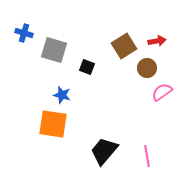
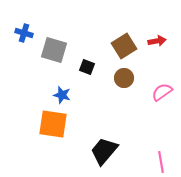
brown circle: moved 23 px left, 10 px down
pink line: moved 14 px right, 6 px down
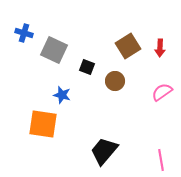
red arrow: moved 3 px right, 7 px down; rotated 102 degrees clockwise
brown square: moved 4 px right
gray square: rotated 8 degrees clockwise
brown circle: moved 9 px left, 3 px down
orange square: moved 10 px left
pink line: moved 2 px up
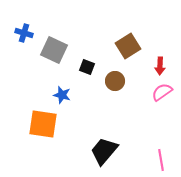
red arrow: moved 18 px down
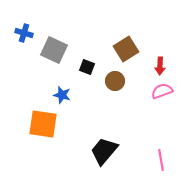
brown square: moved 2 px left, 3 px down
pink semicircle: moved 1 px up; rotated 15 degrees clockwise
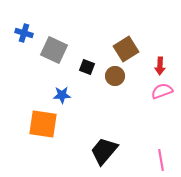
brown circle: moved 5 px up
blue star: rotated 18 degrees counterclockwise
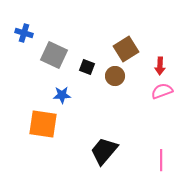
gray square: moved 5 px down
pink line: rotated 10 degrees clockwise
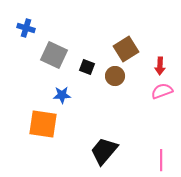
blue cross: moved 2 px right, 5 px up
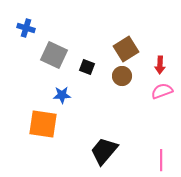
red arrow: moved 1 px up
brown circle: moved 7 px right
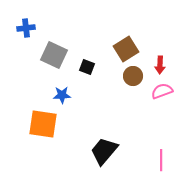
blue cross: rotated 24 degrees counterclockwise
brown circle: moved 11 px right
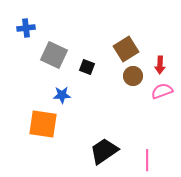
black trapezoid: rotated 16 degrees clockwise
pink line: moved 14 px left
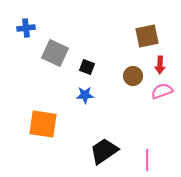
brown square: moved 21 px right, 13 px up; rotated 20 degrees clockwise
gray square: moved 1 px right, 2 px up
blue star: moved 23 px right
